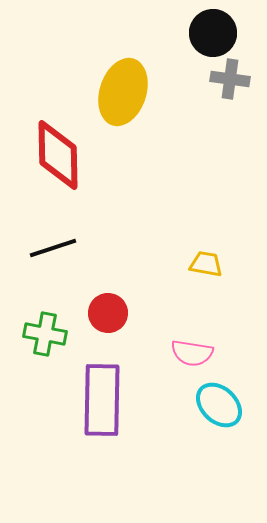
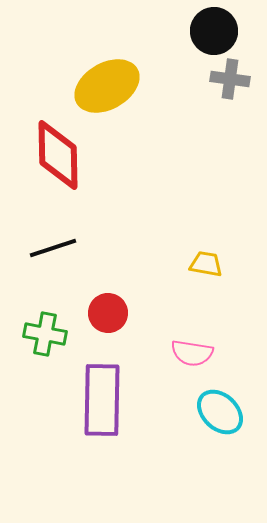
black circle: moved 1 px right, 2 px up
yellow ellipse: moved 16 px left, 6 px up; rotated 42 degrees clockwise
cyan ellipse: moved 1 px right, 7 px down
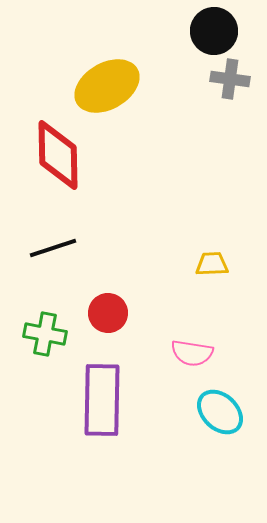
yellow trapezoid: moved 6 px right; rotated 12 degrees counterclockwise
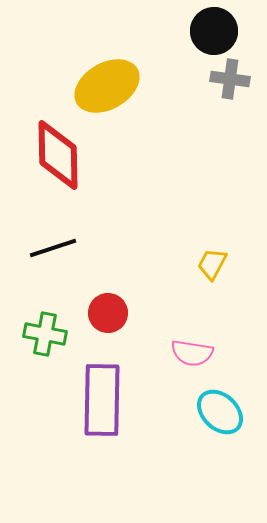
yellow trapezoid: rotated 60 degrees counterclockwise
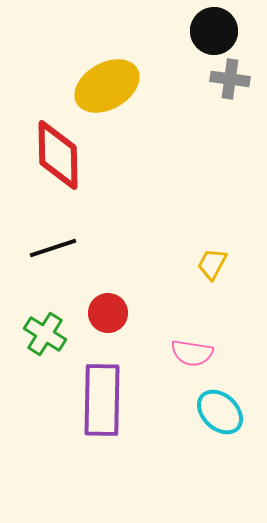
green cross: rotated 21 degrees clockwise
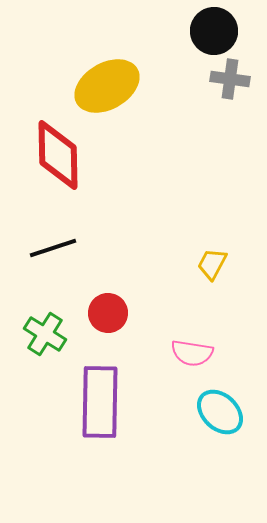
purple rectangle: moved 2 px left, 2 px down
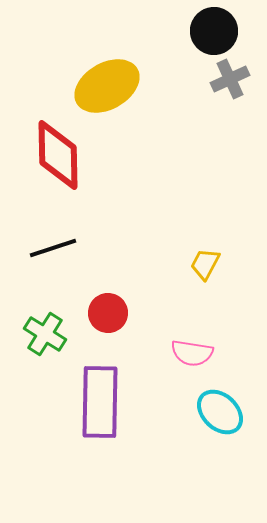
gray cross: rotated 33 degrees counterclockwise
yellow trapezoid: moved 7 px left
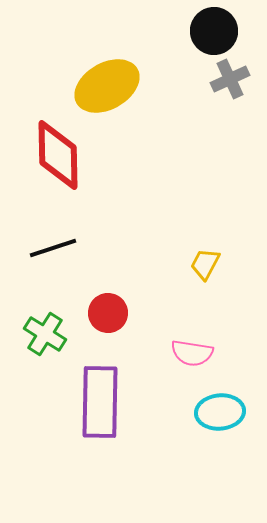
cyan ellipse: rotated 48 degrees counterclockwise
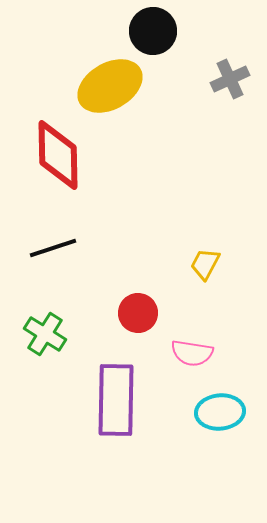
black circle: moved 61 px left
yellow ellipse: moved 3 px right
red circle: moved 30 px right
purple rectangle: moved 16 px right, 2 px up
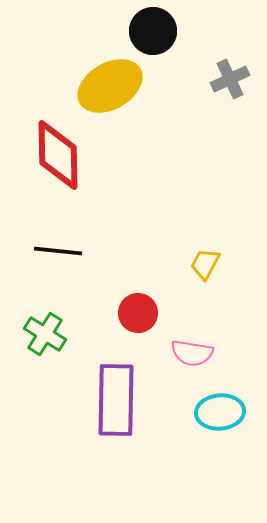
black line: moved 5 px right, 3 px down; rotated 24 degrees clockwise
